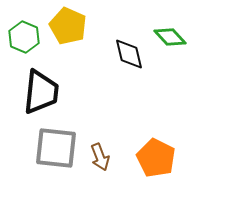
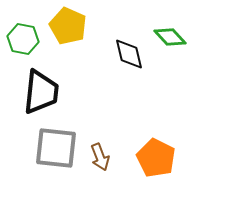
green hexagon: moved 1 px left, 2 px down; rotated 12 degrees counterclockwise
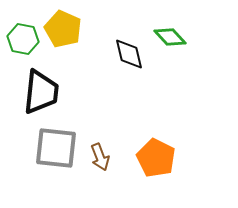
yellow pentagon: moved 5 px left, 3 px down
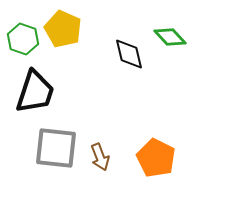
green hexagon: rotated 8 degrees clockwise
black trapezoid: moved 6 px left; rotated 12 degrees clockwise
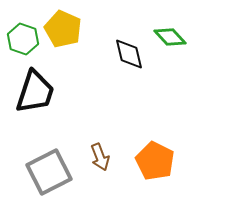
gray square: moved 7 px left, 24 px down; rotated 33 degrees counterclockwise
orange pentagon: moved 1 px left, 3 px down
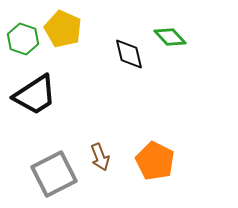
black trapezoid: moved 3 px down; rotated 39 degrees clockwise
gray square: moved 5 px right, 2 px down
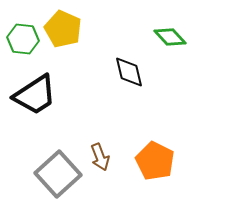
green hexagon: rotated 12 degrees counterclockwise
black diamond: moved 18 px down
gray square: moved 4 px right; rotated 15 degrees counterclockwise
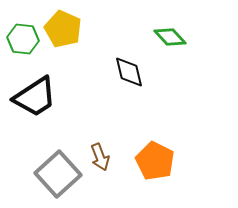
black trapezoid: moved 2 px down
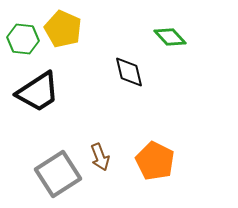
black trapezoid: moved 3 px right, 5 px up
gray square: rotated 9 degrees clockwise
